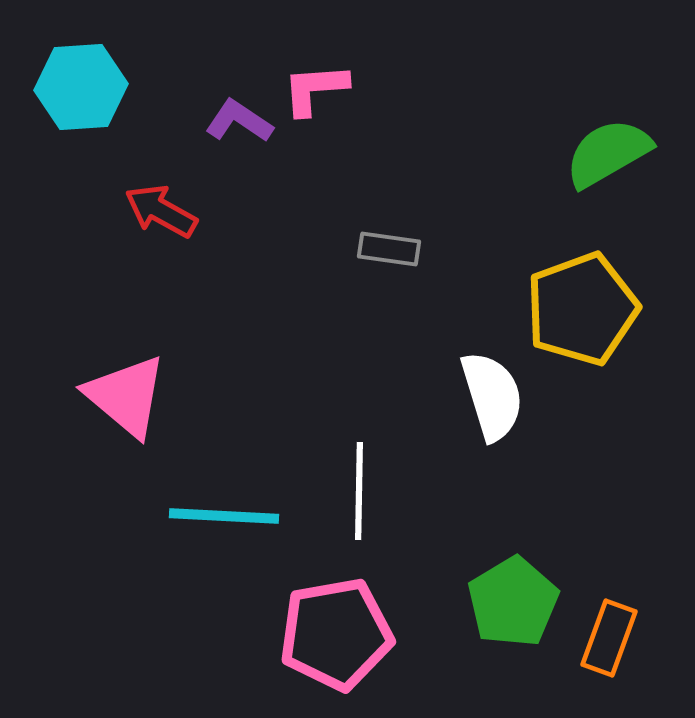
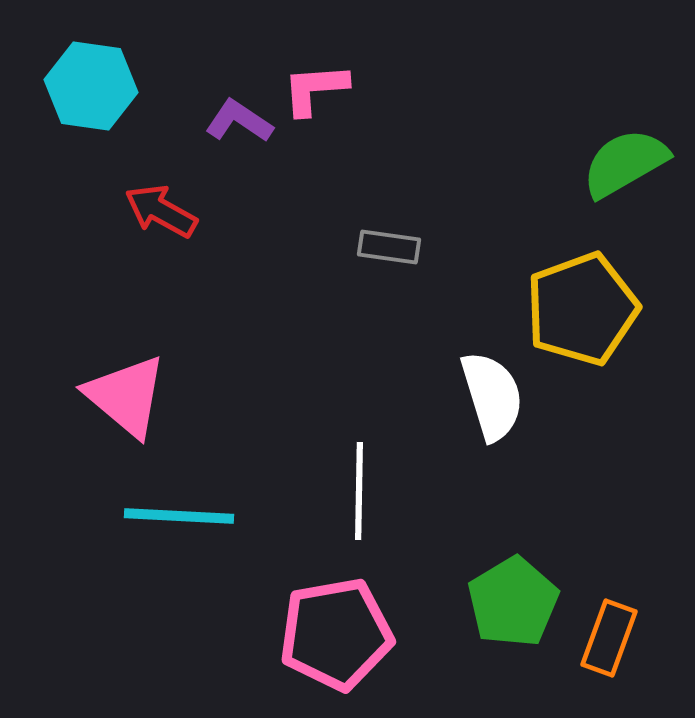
cyan hexagon: moved 10 px right, 1 px up; rotated 12 degrees clockwise
green semicircle: moved 17 px right, 10 px down
gray rectangle: moved 2 px up
cyan line: moved 45 px left
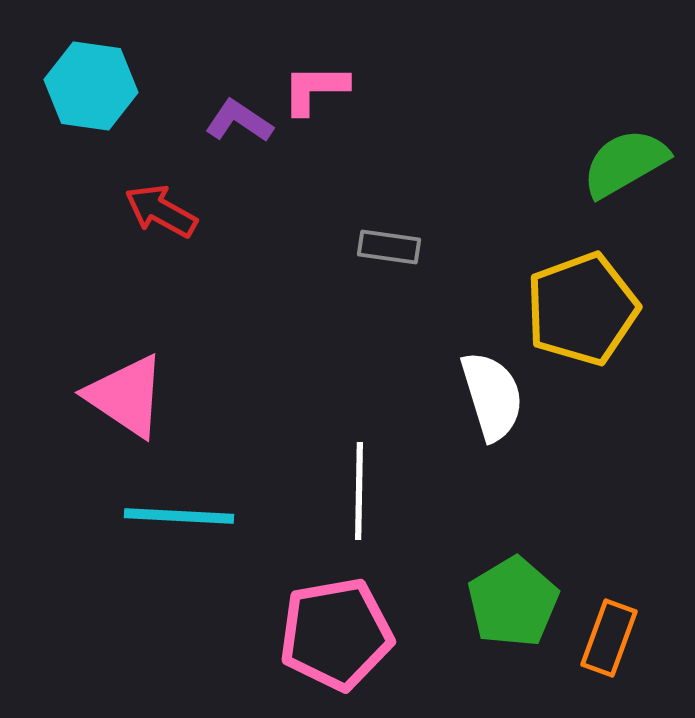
pink L-shape: rotated 4 degrees clockwise
pink triangle: rotated 6 degrees counterclockwise
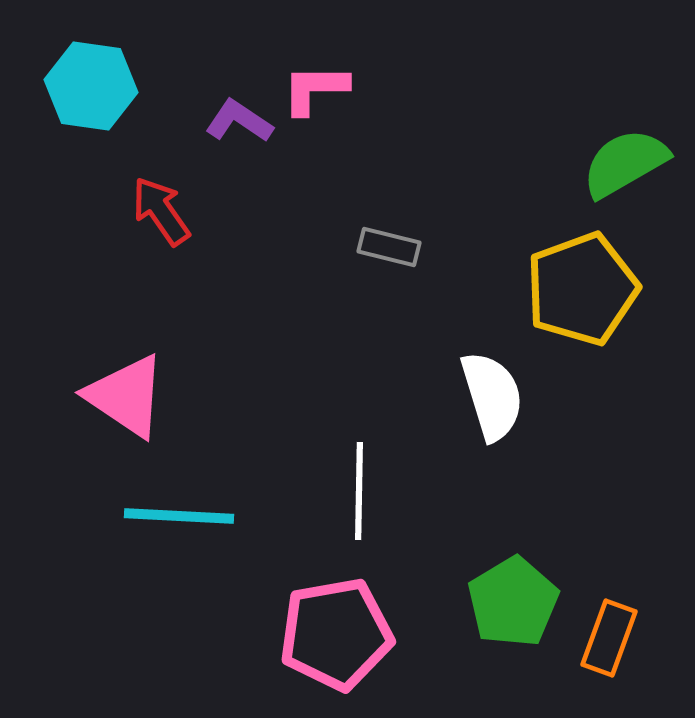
red arrow: rotated 26 degrees clockwise
gray rectangle: rotated 6 degrees clockwise
yellow pentagon: moved 20 px up
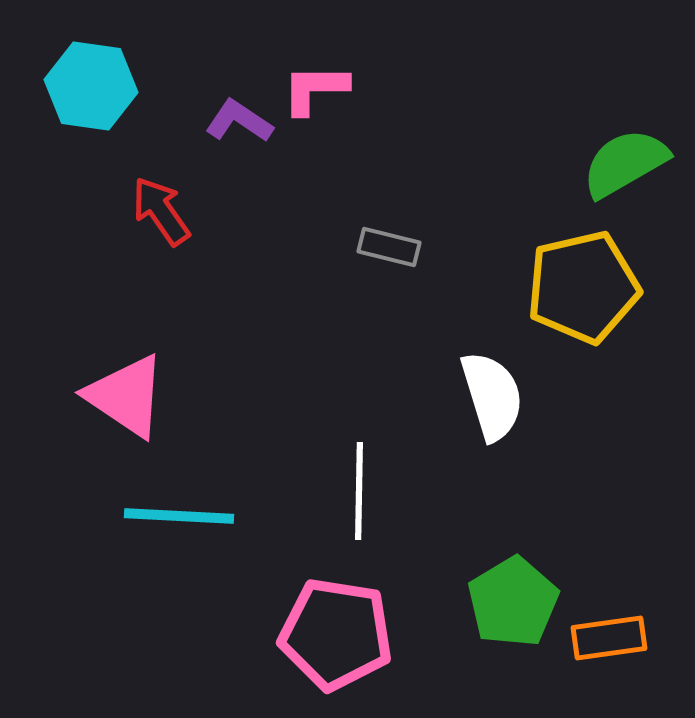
yellow pentagon: moved 1 px right, 2 px up; rotated 7 degrees clockwise
pink pentagon: rotated 19 degrees clockwise
orange rectangle: rotated 62 degrees clockwise
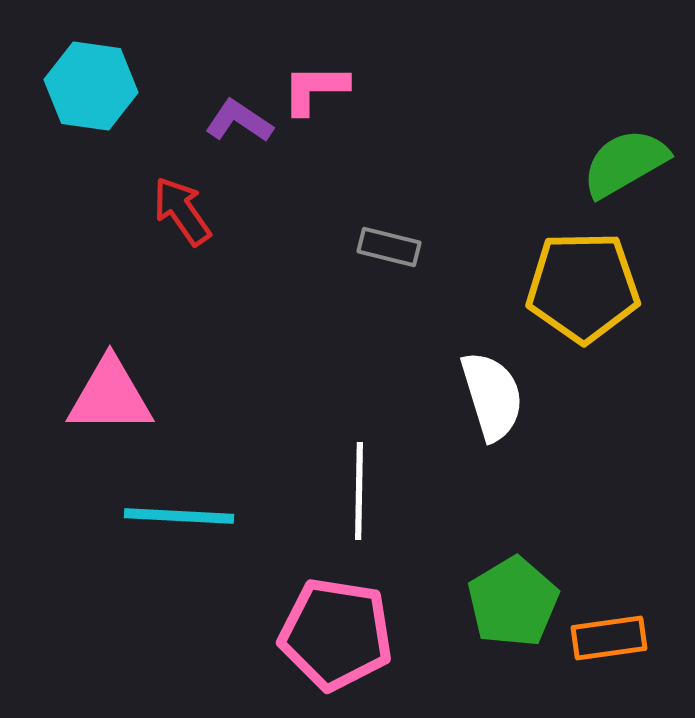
red arrow: moved 21 px right
yellow pentagon: rotated 12 degrees clockwise
pink triangle: moved 16 px left; rotated 34 degrees counterclockwise
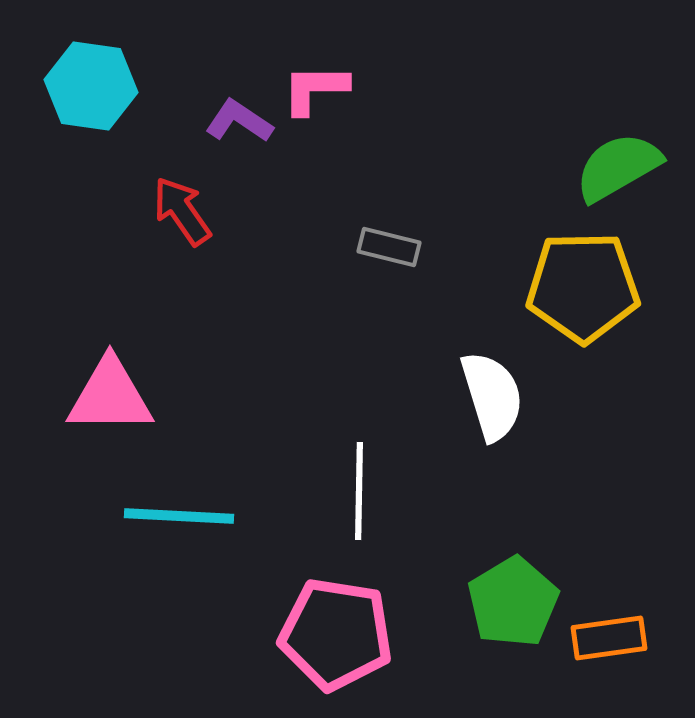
green semicircle: moved 7 px left, 4 px down
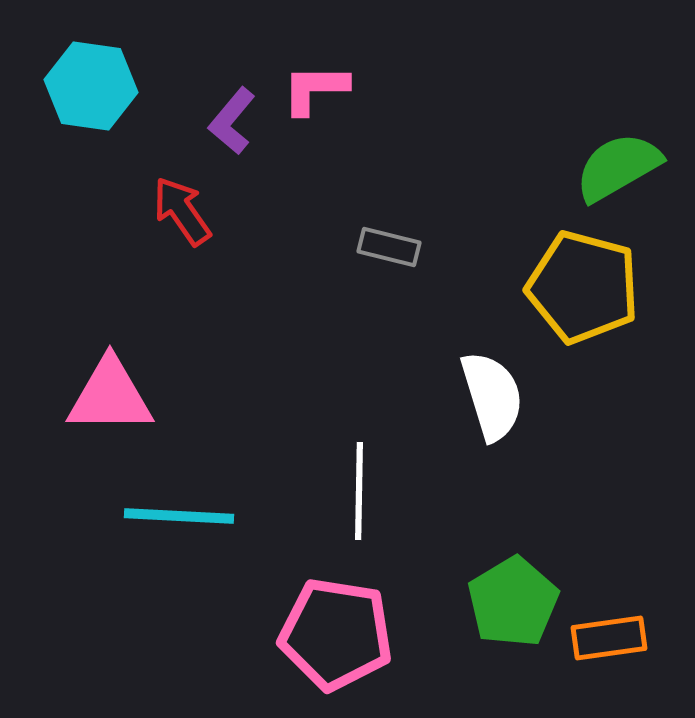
purple L-shape: moved 7 px left; rotated 84 degrees counterclockwise
yellow pentagon: rotated 16 degrees clockwise
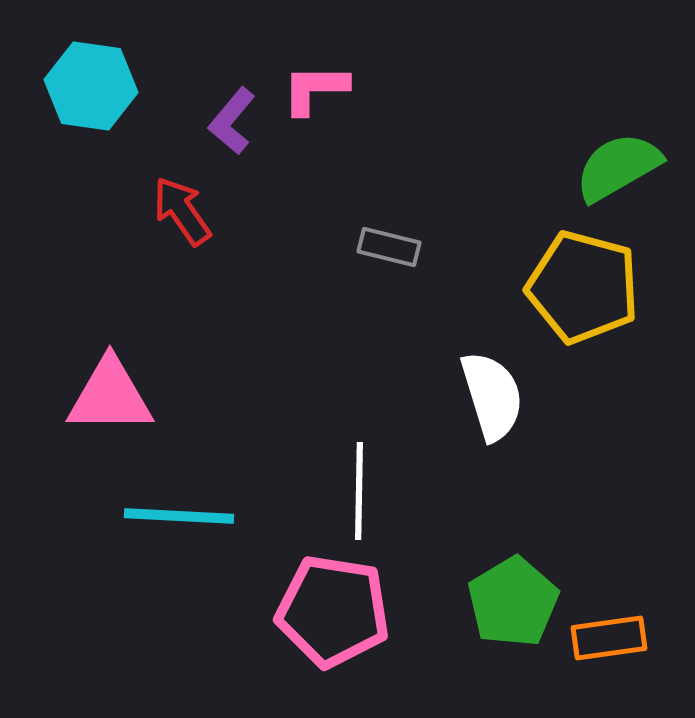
pink pentagon: moved 3 px left, 23 px up
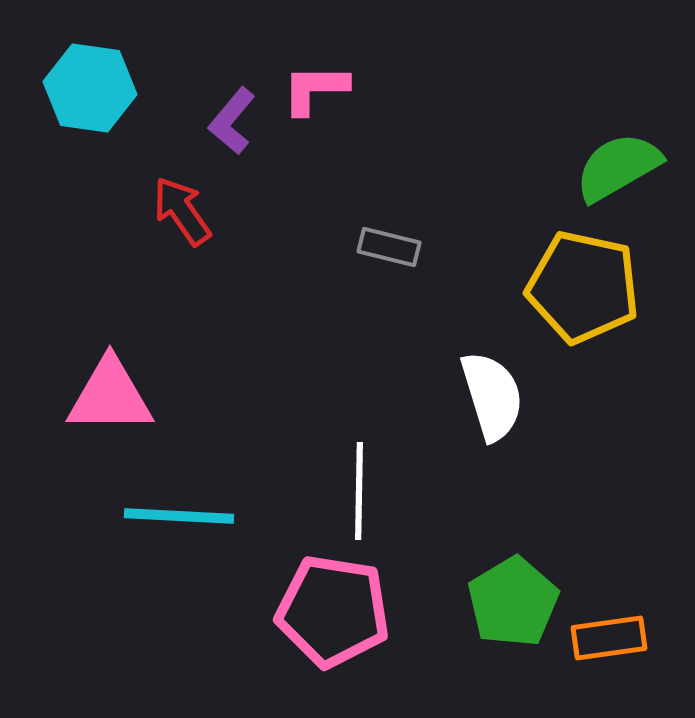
cyan hexagon: moved 1 px left, 2 px down
yellow pentagon: rotated 3 degrees counterclockwise
